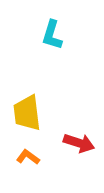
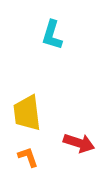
orange L-shape: rotated 35 degrees clockwise
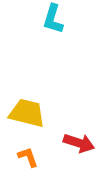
cyan L-shape: moved 1 px right, 16 px up
yellow trapezoid: rotated 111 degrees clockwise
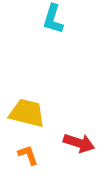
orange L-shape: moved 2 px up
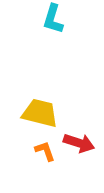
yellow trapezoid: moved 13 px right
orange L-shape: moved 17 px right, 4 px up
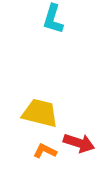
orange L-shape: rotated 45 degrees counterclockwise
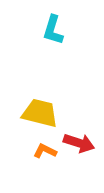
cyan L-shape: moved 11 px down
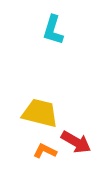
red arrow: moved 3 px left, 1 px up; rotated 12 degrees clockwise
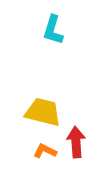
yellow trapezoid: moved 3 px right, 1 px up
red arrow: rotated 124 degrees counterclockwise
